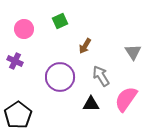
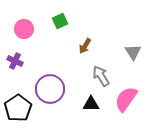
purple circle: moved 10 px left, 12 px down
black pentagon: moved 7 px up
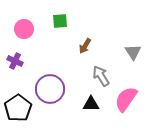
green square: rotated 21 degrees clockwise
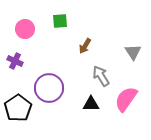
pink circle: moved 1 px right
purple circle: moved 1 px left, 1 px up
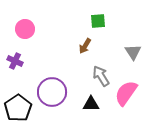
green square: moved 38 px right
purple circle: moved 3 px right, 4 px down
pink semicircle: moved 6 px up
